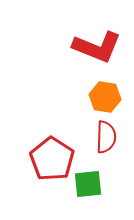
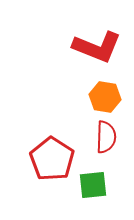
green square: moved 5 px right, 1 px down
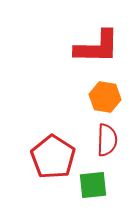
red L-shape: rotated 21 degrees counterclockwise
red semicircle: moved 1 px right, 3 px down
red pentagon: moved 1 px right, 2 px up
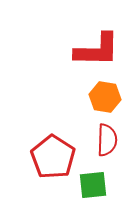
red L-shape: moved 3 px down
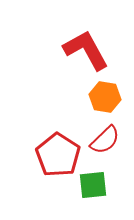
red L-shape: moved 11 px left; rotated 120 degrees counterclockwise
red semicircle: moved 2 px left; rotated 44 degrees clockwise
red pentagon: moved 5 px right, 2 px up
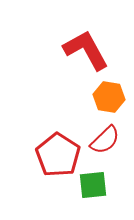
orange hexagon: moved 4 px right
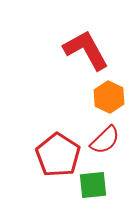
orange hexagon: rotated 16 degrees clockwise
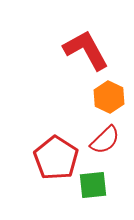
red pentagon: moved 2 px left, 3 px down
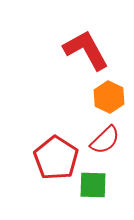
green square: rotated 8 degrees clockwise
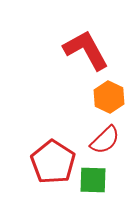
red pentagon: moved 3 px left, 4 px down
green square: moved 5 px up
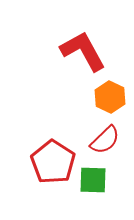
red L-shape: moved 3 px left, 1 px down
orange hexagon: moved 1 px right
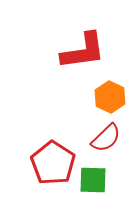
red L-shape: rotated 111 degrees clockwise
red semicircle: moved 1 px right, 2 px up
red pentagon: moved 1 px down
